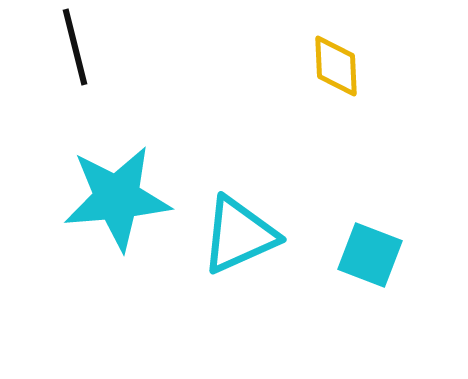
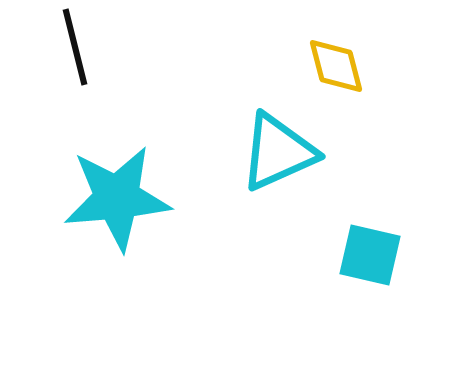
yellow diamond: rotated 12 degrees counterclockwise
cyan triangle: moved 39 px right, 83 px up
cyan square: rotated 8 degrees counterclockwise
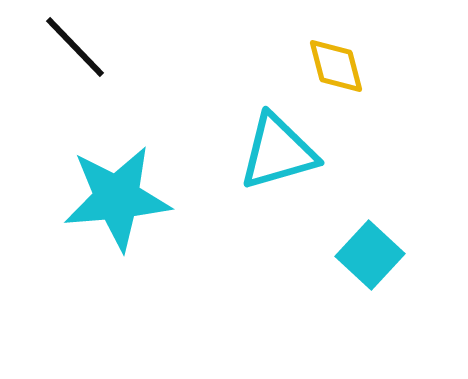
black line: rotated 30 degrees counterclockwise
cyan triangle: rotated 8 degrees clockwise
cyan square: rotated 30 degrees clockwise
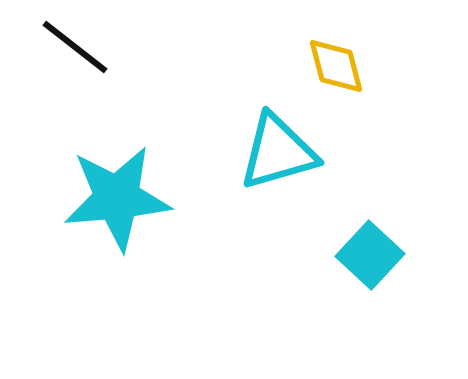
black line: rotated 8 degrees counterclockwise
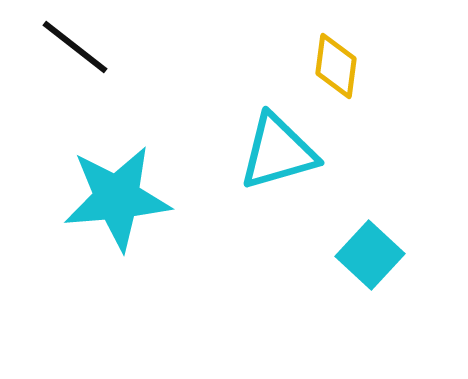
yellow diamond: rotated 22 degrees clockwise
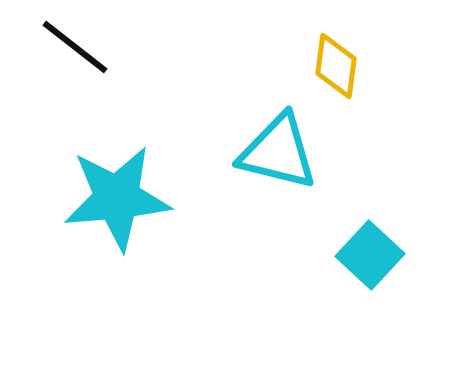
cyan triangle: rotated 30 degrees clockwise
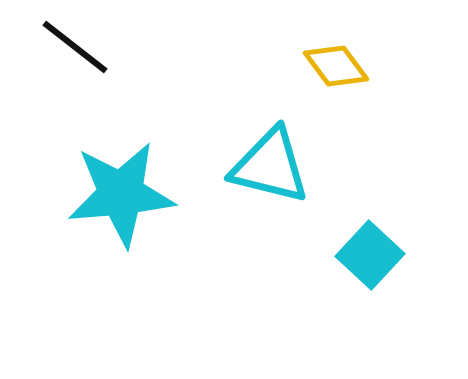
yellow diamond: rotated 44 degrees counterclockwise
cyan triangle: moved 8 px left, 14 px down
cyan star: moved 4 px right, 4 px up
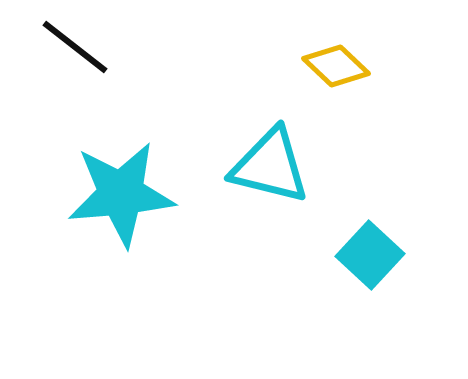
yellow diamond: rotated 10 degrees counterclockwise
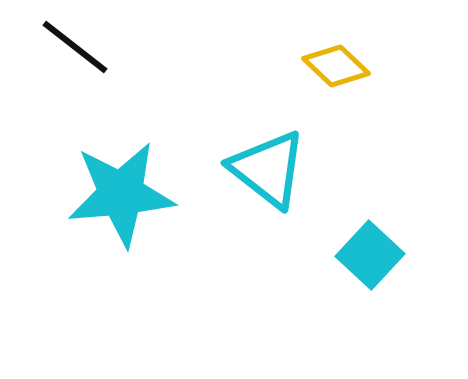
cyan triangle: moved 2 px left, 3 px down; rotated 24 degrees clockwise
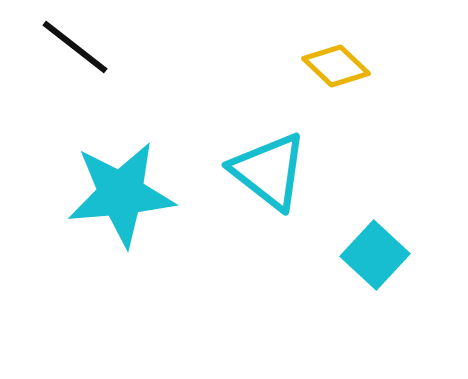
cyan triangle: moved 1 px right, 2 px down
cyan square: moved 5 px right
